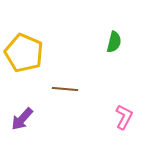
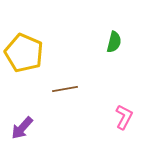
brown line: rotated 15 degrees counterclockwise
purple arrow: moved 9 px down
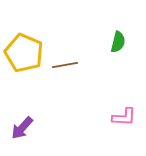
green semicircle: moved 4 px right
brown line: moved 24 px up
pink L-shape: rotated 65 degrees clockwise
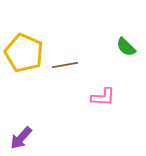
green semicircle: moved 8 px right, 5 px down; rotated 120 degrees clockwise
pink L-shape: moved 21 px left, 20 px up
purple arrow: moved 1 px left, 10 px down
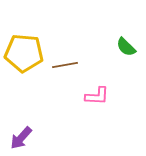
yellow pentagon: rotated 18 degrees counterclockwise
pink L-shape: moved 6 px left, 1 px up
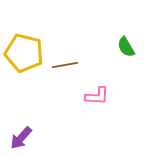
green semicircle: rotated 15 degrees clockwise
yellow pentagon: rotated 9 degrees clockwise
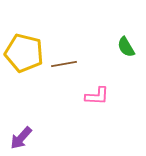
brown line: moved 1 px left, 1 px up
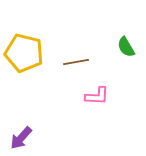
brown line: moved 12 px right, 2 px up
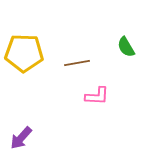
yellow pentagon: rotated 12 degrees counterclockwise
brown line: moved 1 px right, 1 px down
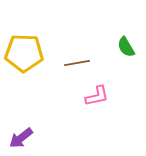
pink L-shape: rotated 15 degrees counterclockwise
purple arrow: rotated 10 degrees clockwise
